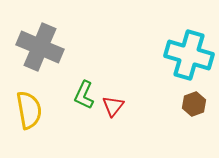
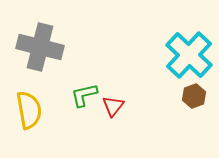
gray cross: rotated 9 degrees counterclockwise
cyan cross: rotated 27 degrees clockwise
green L-shape: rotated 52 degrees clockwise
brown hexagon: moved 8 px up
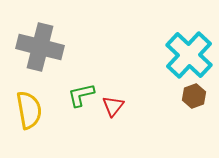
green L-shape: moved 3 px left
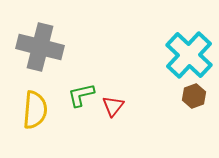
yellow semicircle: moved 6 px right; rotated 15 degrees clockwise
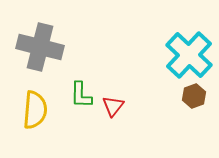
green L-shape: rotated 76 degrees counterclockwise
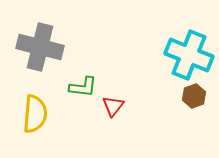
cyan cross: rotated 21 degrees counterclockwise
green L-shape: moved 2 px right, 8 px up; rotated 84 degrees counterclockwise
yellow semicircle: moved 4 px down
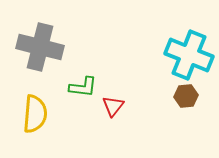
brown hexagon: moved 8 px left; rotated 15 degrees clockwise
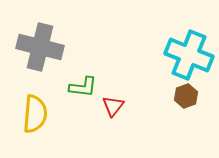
brown hexagon: rotated 15 degrees counterclockwise
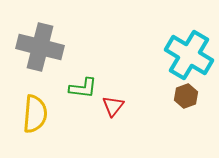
cyan cross: rotated 9 degrees clockwise
green L-shape: moved 1 px down
